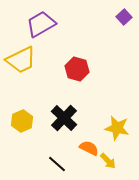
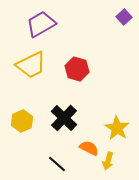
yellow trapezoid: moved 10 px right, 5 px down
yellow star: rotated 20 degrees clockwise
yellow arrow: rotated 60 degrees clockwise
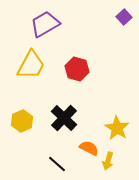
purple trapezoid: moved 4 px right
yellow trapezoid: rotated 36 degrees counterclockwise
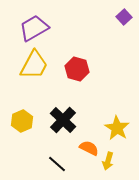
purple trapezoid: moved 11 px left, 4 px down
yellow trapezoid: moved 3 px right
black cross: moved 1 px left, 2 px down
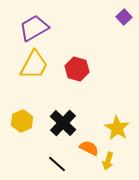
black cross: moved 3 px down
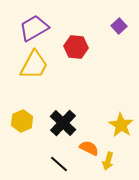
purple square: moved 5 px left, 9 px down
red hexagon: moved 1 px left, 22 px up; rotated 10 degrees counterclockwise
yellow star: moved 4 px right, 3 px up
black line: moved 2 px right
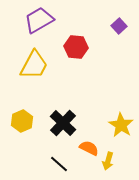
purple trapezoid: moved 5 px right, 8 px up
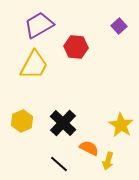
purple trapezoid: moved 5 px down
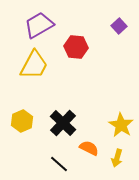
yellow arrow: moved 9 px right, 3 px up
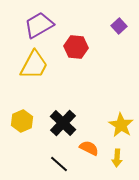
yellow arrow: rotated 12 degrees counterclockwise
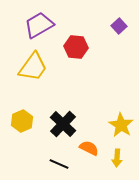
yellow trapezoid: moved 1 px left, 2 px down; rotated 8 degrees clockwise
black cross: moved 1 px down
black line: rotated 18 degrees counterclockwise
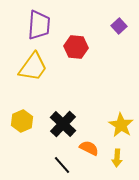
purple trapezoid: rotated 124 degrees clockwise
black line: moved 3 px right, 1 px down; rotated 24 degrees clockwise
